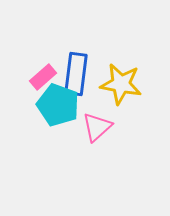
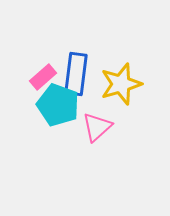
yellow star: rotated 27 degrees counterclockwise
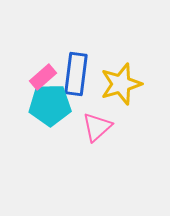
cyan pentagon: moved 8 px left; rotated 21 degrees counterclockwise
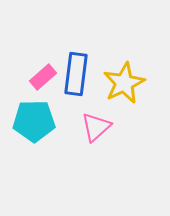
yellow star: moved 3 px right, 1 px up; rotated 9 degrees counterclockwise
cyan pentagon: moved 16 px left, 16 px down
pink triangle: moved 1 px left
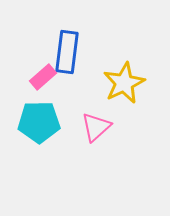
blue rectangle: moved 9 px left, 22 px up
cyan pentagon: moved 5 px right, 1 px down
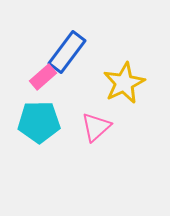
blue rectangle: rotated 30 degrees clockwise
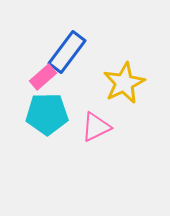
cyan pentagon: moved 8 px right, 8 px up
pink triangle: rotated 16 degrees clockwise
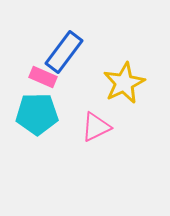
blue rectangle: moved 3 px left
pink rectangle: rotated 64 degrees clockwise
cyan pentagon: moved 10 px left
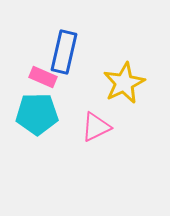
blue rectangle: rotated 24 degrees counterclockwise
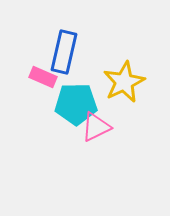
yellow star: moved 1 px up
cyan pentagon: moved 39 px right, 10 px up
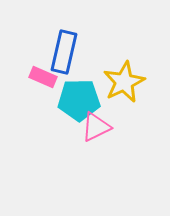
cyan pentagon: moved 3 px right, 4 px up
